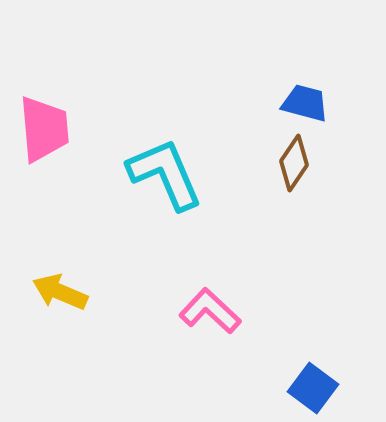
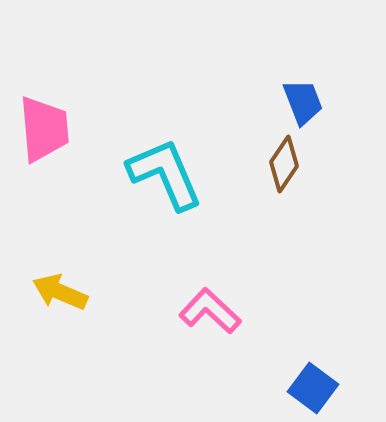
blue trapezoid: moved 2 px left, 1 px up; rotated 54 degrees clockwise
brown diamond: moved 10 px left, 1 px down
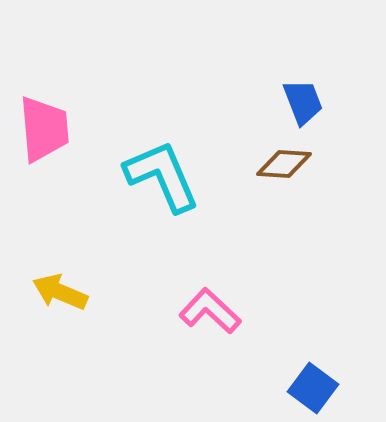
brown diamond: rotated 60 degrees clockwise
cyan L-shape: moved 3 px left, 2 px down
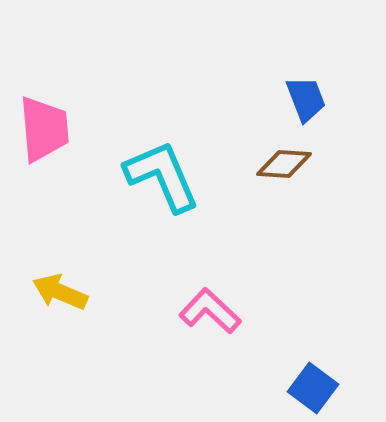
blue trapezoid: moved 3 px right, 3 px up
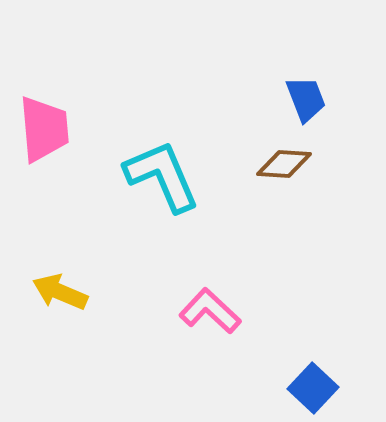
blue square: rotated 6 degrees clockwise
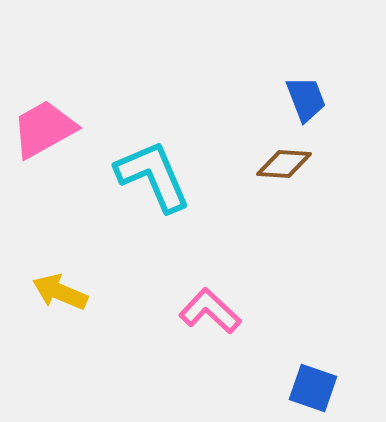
pink trapezoid: rotated 114 degrees counterclockwise
cyan L-shape: moved 9 px left
blue square: rotated 24 degrees counterclockwise
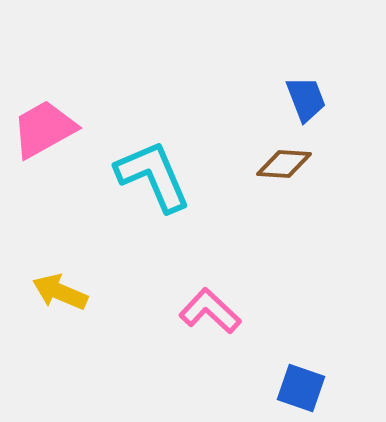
blue square: moved 12 px left
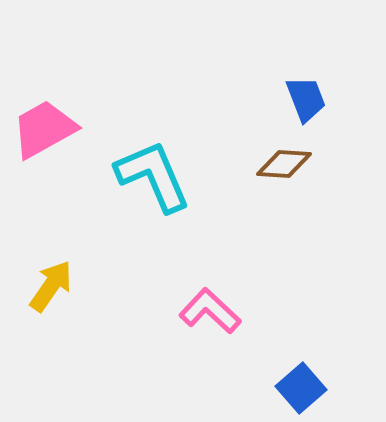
yellow arrow: moved 9 px left, 6 px up; rotated 102 degrees clockwise
blue square: rotated 30 degrees clockwise
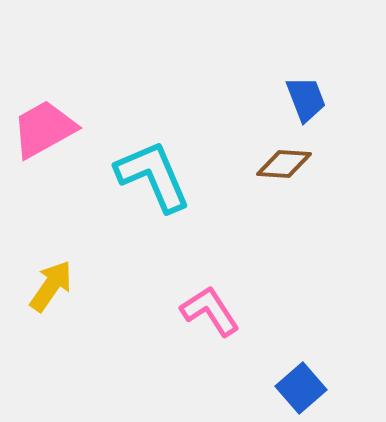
pink L-shape: rotated 14 degrees clockwise
